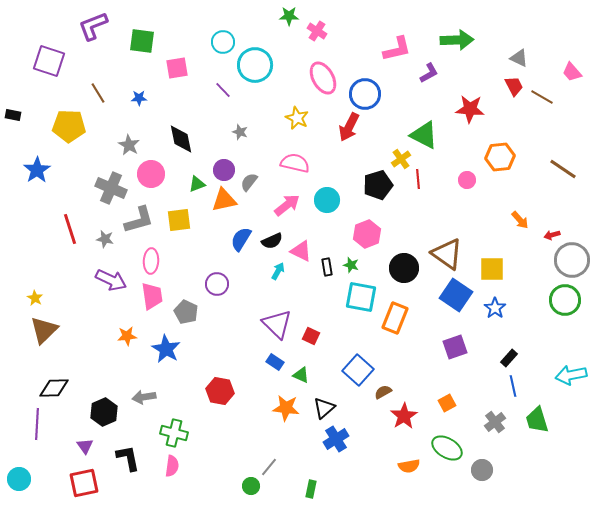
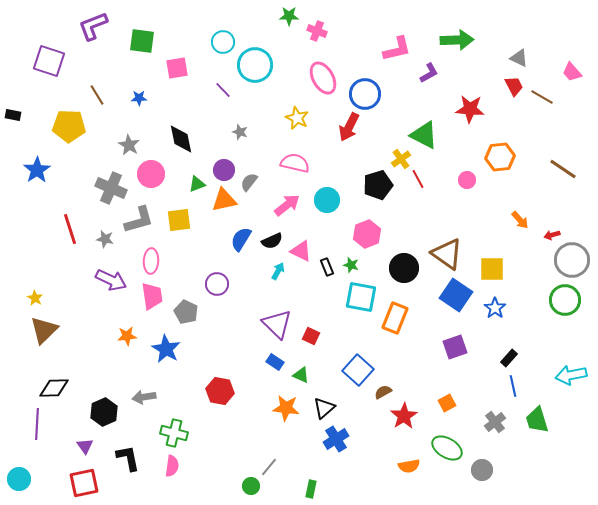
pink cross at (317, 31): rotated 12 degrees counterclockwise
brown line at (98, 93): moved 1 px left, 2 px down
red line at (418, 179): rotated 24 degrees counterclockwise
black rectangle at (327, 267): rotated 12 degrees counterclockwise
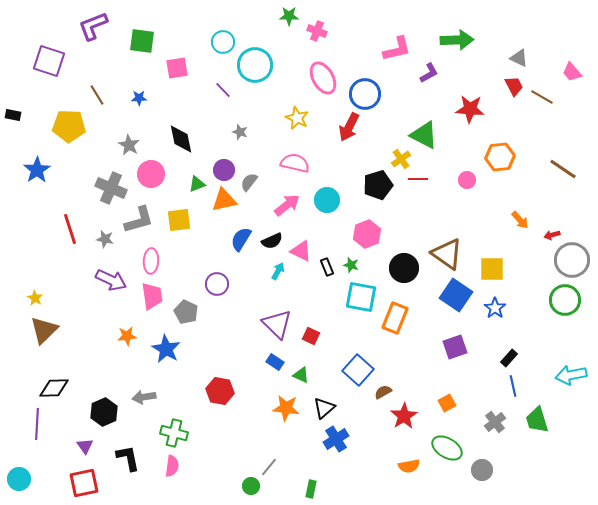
red line at (418, 179): rotated 60 degrees counterclockwise
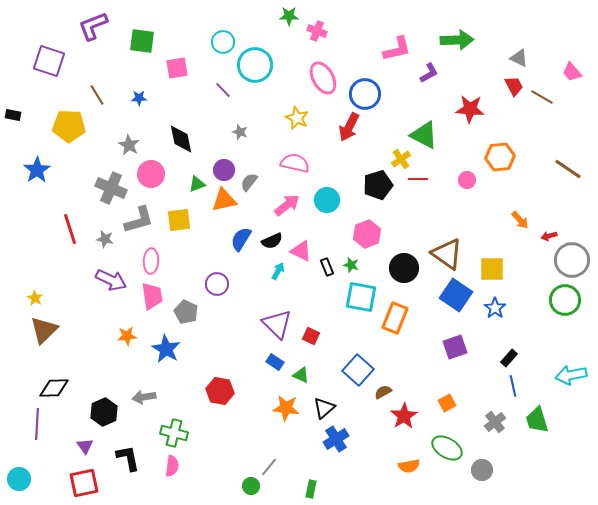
brown line at (563, 169): moved 5 px right
red arrow at (552, 235): moved 3 px left, 1 px down
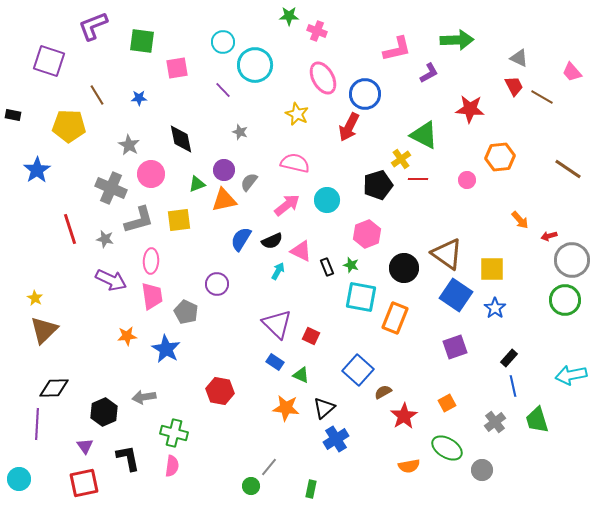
yellow star at (297, 118): moved 4 px up
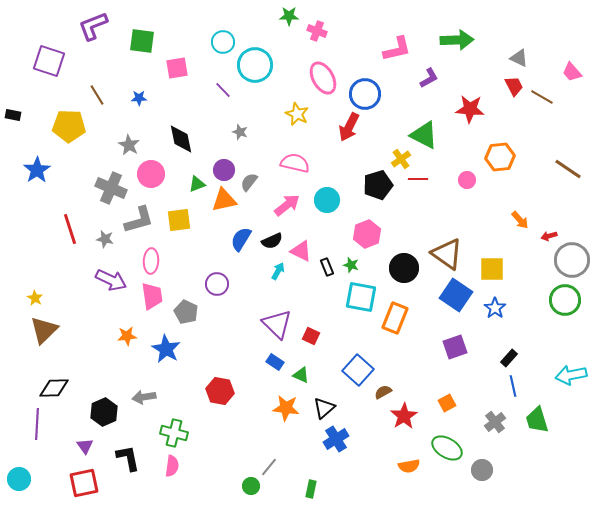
purple L-shape at (429, 73): moved 5 px down
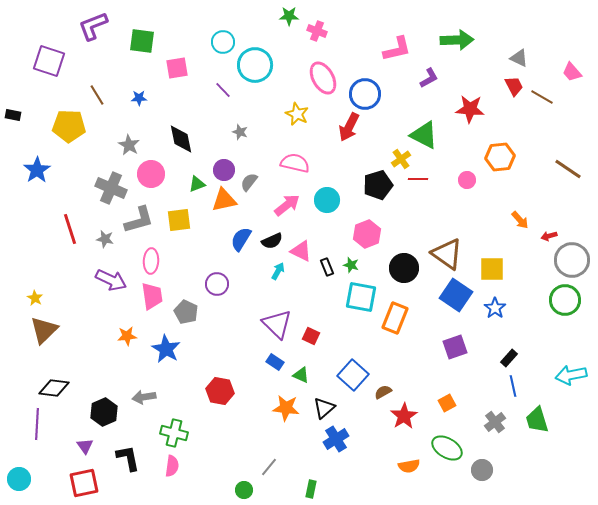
blue square at (358, 370): moved 5 px left, 5 px down
black diamond at (54, 388): rotated 8 degrees clockwise
green circle at (251, 486): moved 7 px left, 4 px down
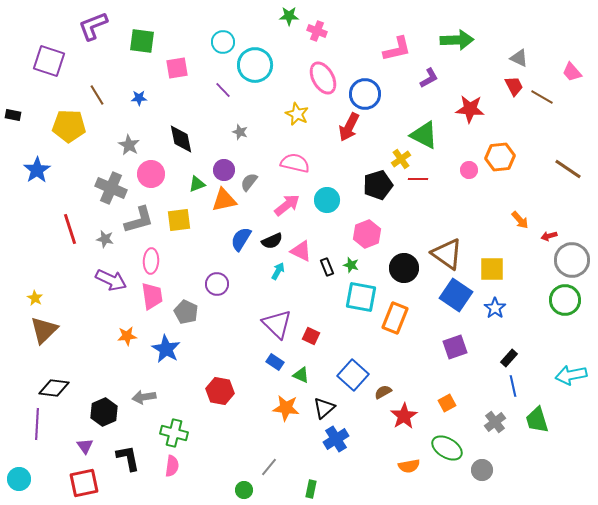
pink circle at (467, 180): moved 2 px right, 10 px up
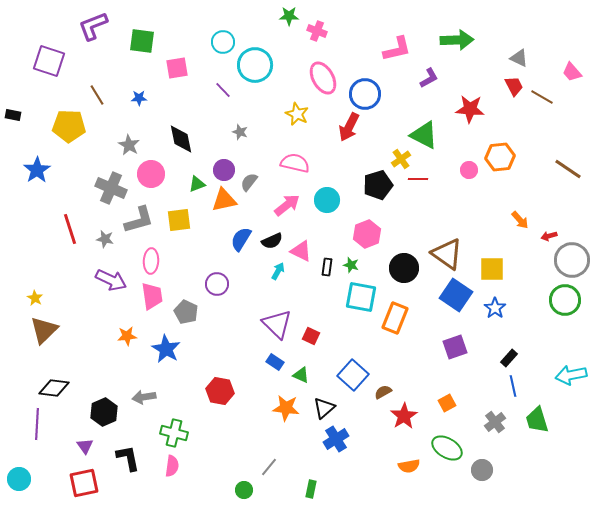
black rectangle at (327, 267): rotated 30 degrees clockwise
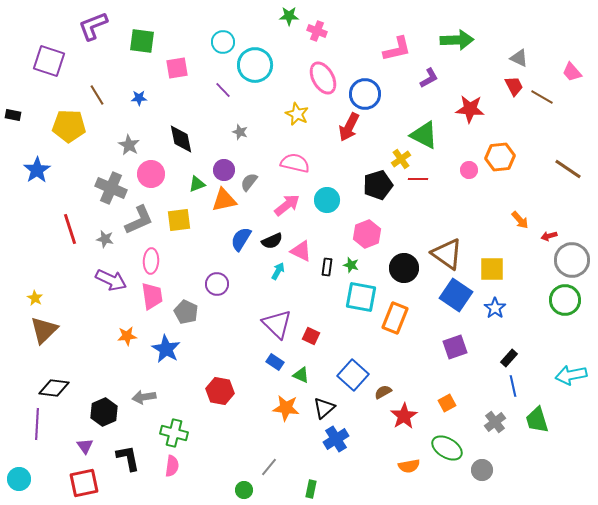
gray L-shape at (139, 220): rotated 8 degrees counterclockwise
